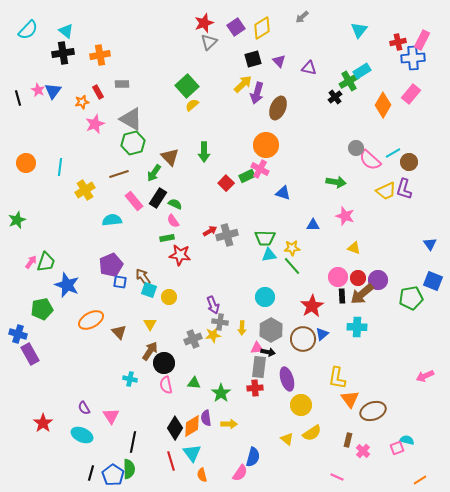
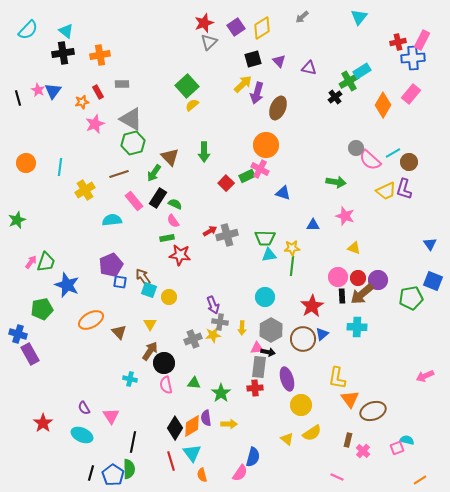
cyan triangle at (359, 30): moved 13 px up
green line at (292, 266): rotated 48 degrees clockwise
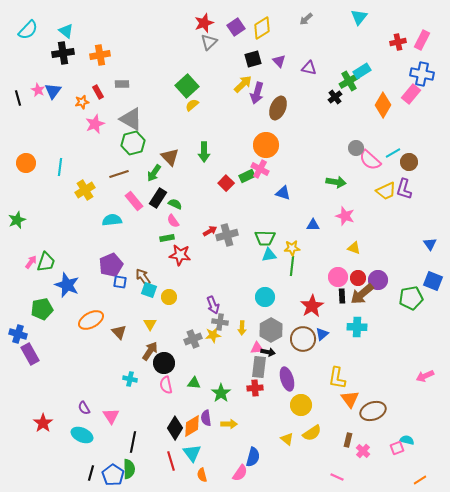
gray arrow at (302, 17): moved 4 px right, 2 px down
blue cross at (413, 58): moved 9 px right, 16 px down; rotated 15 degrees clockwise
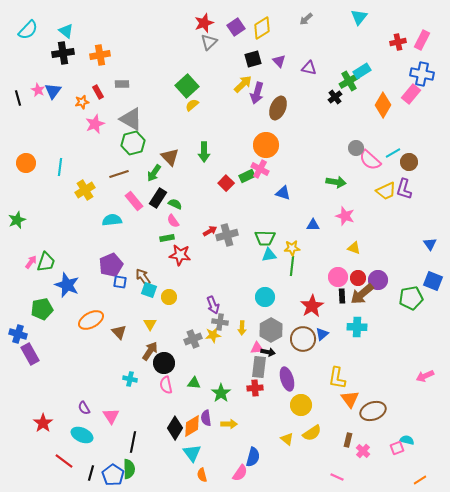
red line at (171, 461): moved 107 px left; rotated 36 degrees counterclockwise
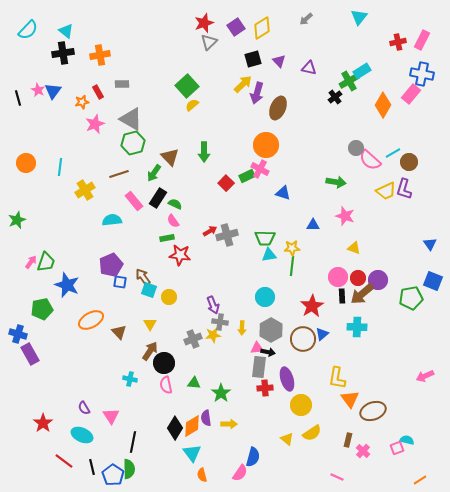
red cross at (255, 388): moved 10 px right
black line at (91, 473): moved 1 px right, 6 px up; rotated 28 degrees counterclockwise
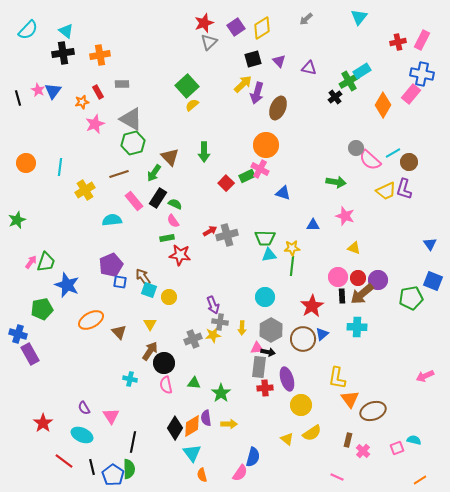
cyan semicircle at (407, 440): moved 7 px right
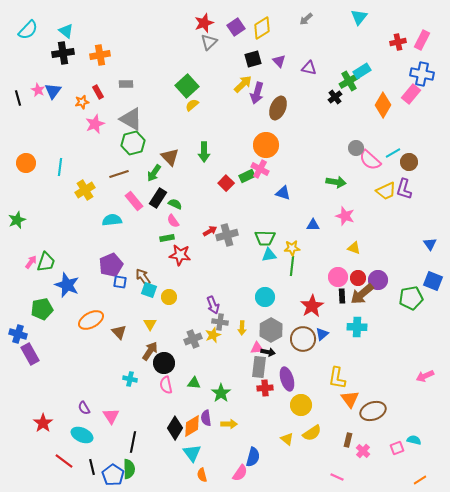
gray rectangle at (122, 84): moved 4 px right
yellow star at (213, 335): rotated 14 degrees counterclockwise
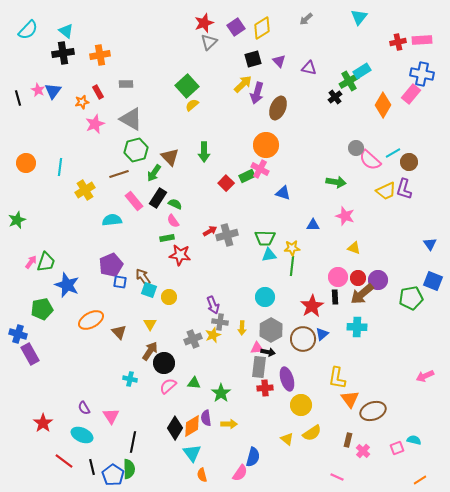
pink rectangle at (422, 40): rotated 60 degrees clockwise
green hexagon at (133, 143): moved 3 px right, 7 px down
black rectangle at (342, 296): moved 7 px left, 1 px down
pink semicircle at (166, 385): moved 2 px right, 1 px down; rotated 60 degrees clockwise
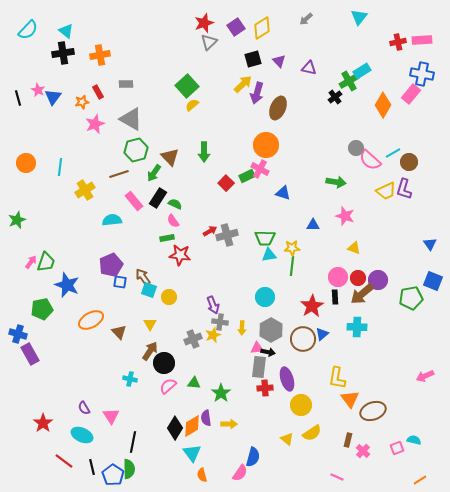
blue triangle at (53, 91): moved 6 px down
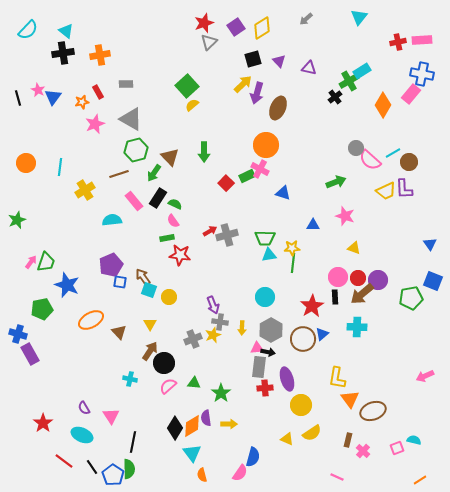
green arrow at (336, 182): rotated 30 degrees counterclockwise
purple L-shape at (404, 189): rotated 20 degrees counterclockwise
green line at (292, 266): moved 1 px right, 3 px up
yellow triangle at (287, 439): rotated 16 degrees counterclockwise
black line at (92, 467): rotated 21 degrees counterclockwise
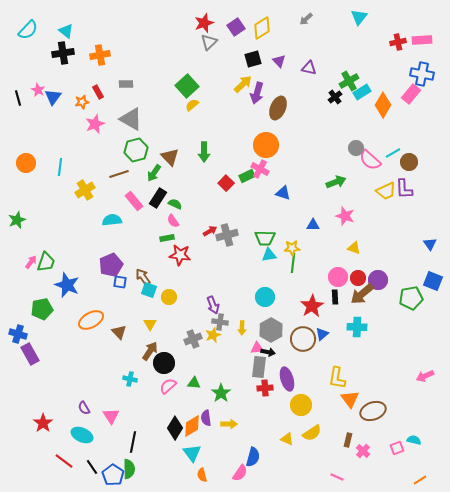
cyan rectangle at (362, 71): moved 21 px down
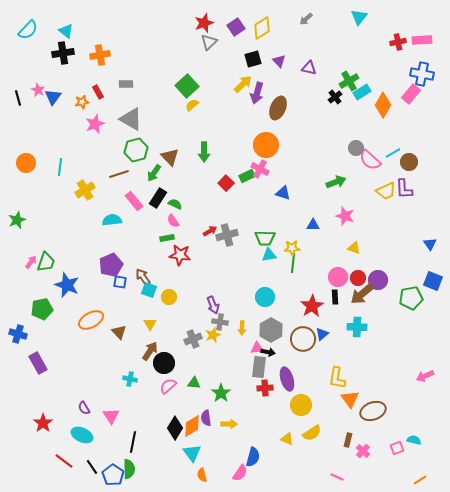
purple rectangle at (30, 354): moved 8 px right, 9 px down
